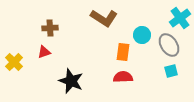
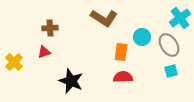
cyan circle: moved 2 px down
orange rectangle: moved 2 px left
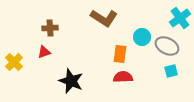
gray ellipse: moved 2 px left, 1 px down; rotated 30 degrees counterclockwise
orange rectangle: moved 1 px left, 2 px down
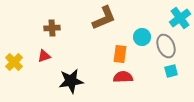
brown L-shape: rotated 56 degrees counterclockwise
brown cross: moved 2 px right
gray ellipse: moved 1 px left; rotated 40 degrees clockwise
red triangle: moved 4 px down
black star: rotated 30 degrees counterclockwise
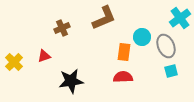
brown cross: moved 10 px right; rotated 21 degrees counterclockwise
orange rectangle: moved 4 px right, 2 px up
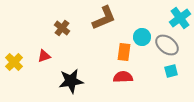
brown cross: rotated 28 degrees counterclockwise
gray ellipse: moved 1 px right, 1 px up; rotated 30 degrees counterclockwise
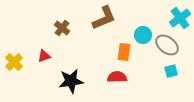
cyan circle: moved 1 px right, 2 px up
red semicircle: moved 6 px left
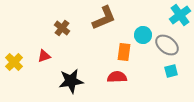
cyan cross: moved 3 px up
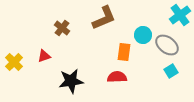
cyan square: rotated 16 degrees counterclockwise
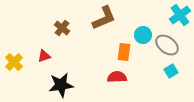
black star: moved 10 px left, 4 px down
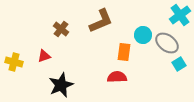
brown L-shape: moved 3 px left, 3 px down
brown cross: moved 1 px left, 1 px down
gray ellipse: moved 2 px up
yellow cross: rotated 30 degrees counterclockwise
cyan square: moved 8 px right, 7 px up
black star: rotated 15 degrees counterclockwise
